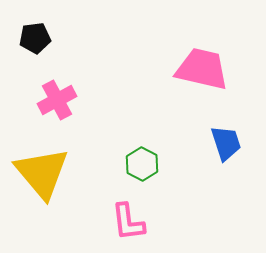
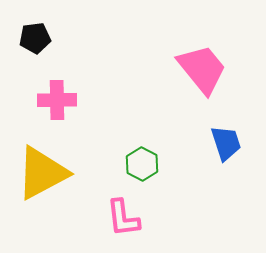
pink trapezoid: rotated 38 degrees clockwise
pink cross: rotated 27 degrees clockwise
yellow triangle: rotated 42 degrees clockwise
pink L-shape: moved 5 px left, 4 px up
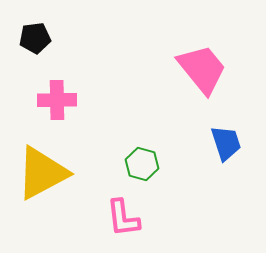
green hexagon: rotated 12 degrees counterclockwise
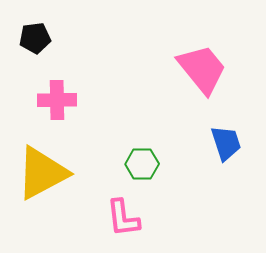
green hexagon: rotated 16 degrees counterclockwise
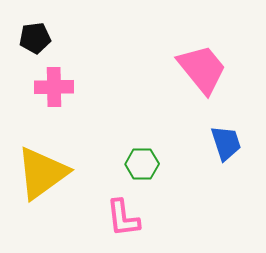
pink cross: moved 3 px left, 13 px up
yellow triangle: rotated 8 degrees counterclockwise
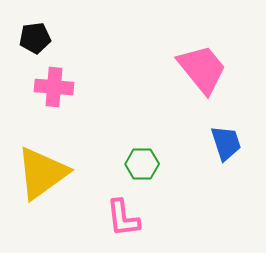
pink cross: rotated 6 degrees clockwise
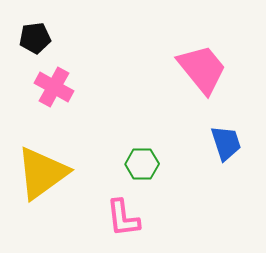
pink cross: rotated 24 degrees clockwise
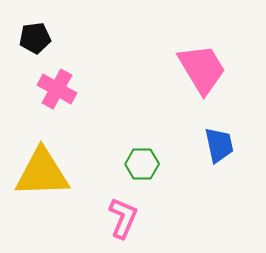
pink trapezoid: rotated 8 degrees clockwise
pink cross: moved 3 px right, 2 px down
blue trapezoid: moved 7 px left, 2 px down; rotated 6 degrees clockwise
yellow triangle: rotated 34 degrees clockwise
pink L-shape: rotated 150 degrees counterclockwise
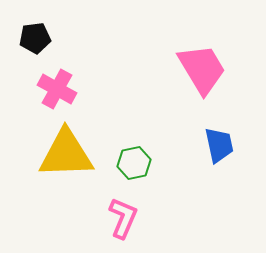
green hexagon: moved 8 px left, 1 px up; rotated 12 degrees counterclockwise
yellow triangle: moved 24 px right, 19 px up
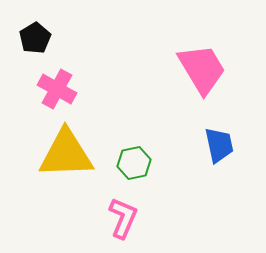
black pentagon: rotated 24 degrees counterclockwise
